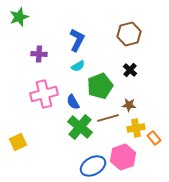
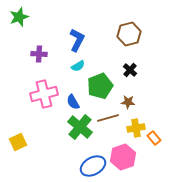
brown star: moved 1 px left, 3 px up
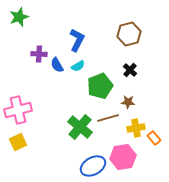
pink cross: moved 26 px left, 16 px down
blue semicircle: moved 16 px left, 37 px up
pink hexagon: rotated 10 degrees clockwise
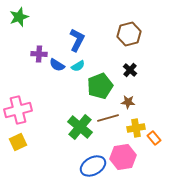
blue semicircle: rotated 28 degrees counterclockwise
